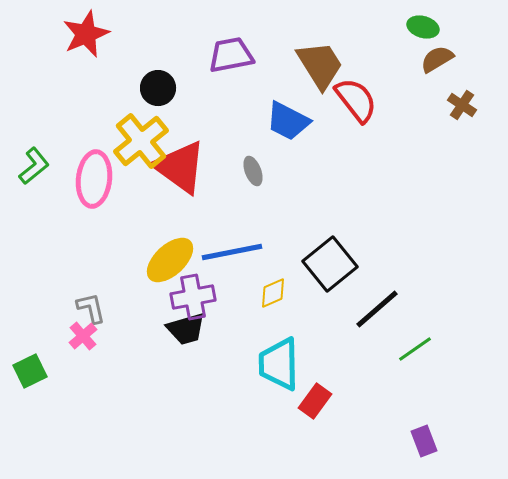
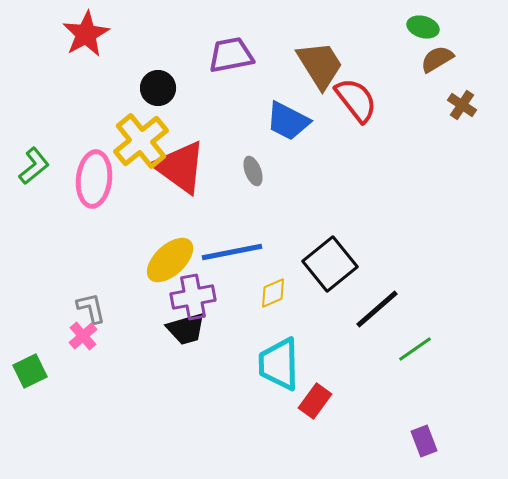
red star: rotated 6 degrees counterclockwise
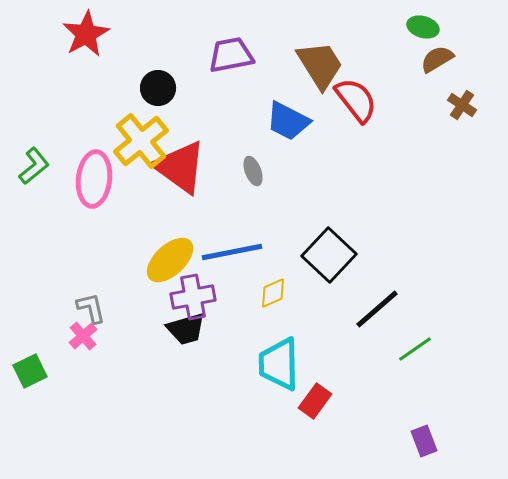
black square: moved 1 px left, 9 px up; rotated 8 degrees counterclockwise
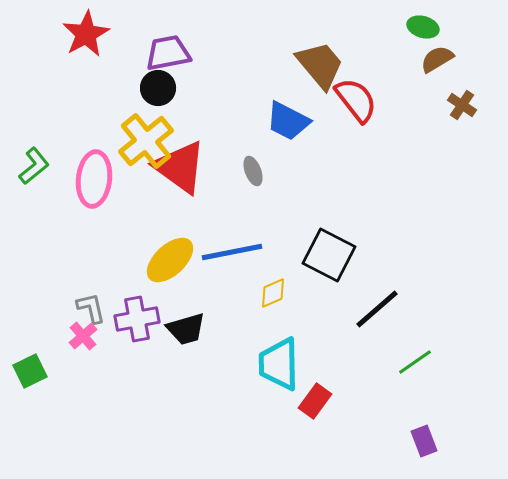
purple trapezoid: moved 63 px left, 2 px up
brown trapezoid: rotated 8 degrees counterclockwise
yellow cross: moved 5 px right
black square: rotated 16 degrees counterclockwise
purple cross: moved 56 px left, 22 px down
green line: moved 13 px down
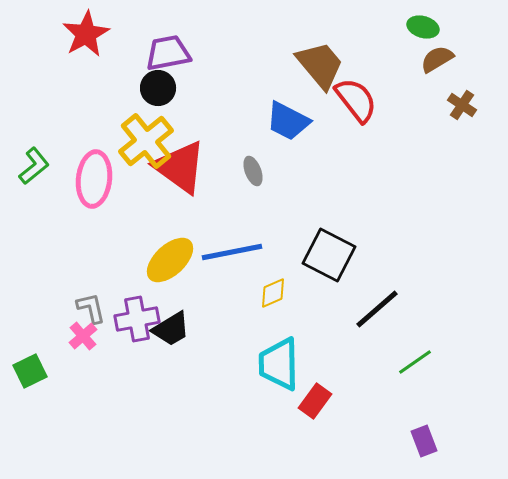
black trapezoid: moved 15 px left; rotated 15 degrees counterclockwise
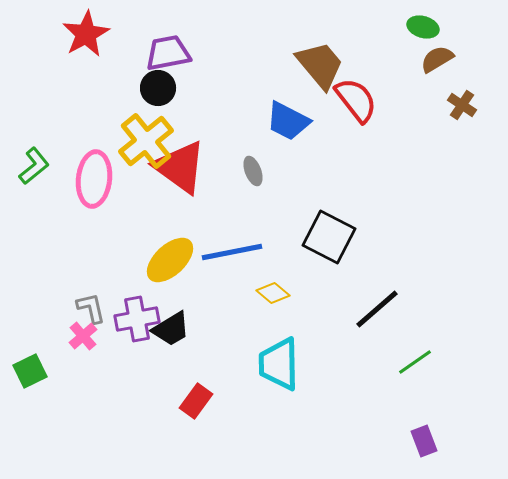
black square: moved 18 px up
yellow diamond: rotated 64 degrees clockwise
red rectangle: moved 119 px left
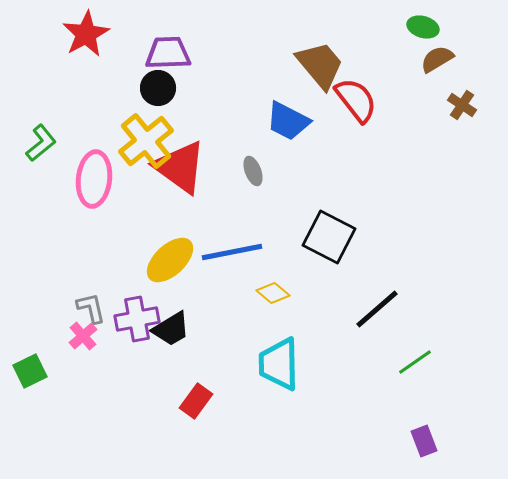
purple trapezoid: rotated 9 degrees clockwise
green L-shape: moved 7 px right, 23 px up
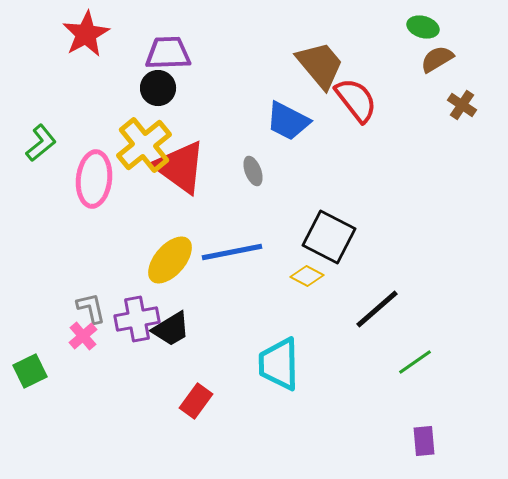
yellow cross: moved 2 px left, 4 px down
yellow ellipse: rotated 6 degrees counterclockwise
yellow diamond: moved 34 px right, 17 px up; rotated 12 degrees counterclockwise
purple rectangle: rotated 16 degrees clockwise
